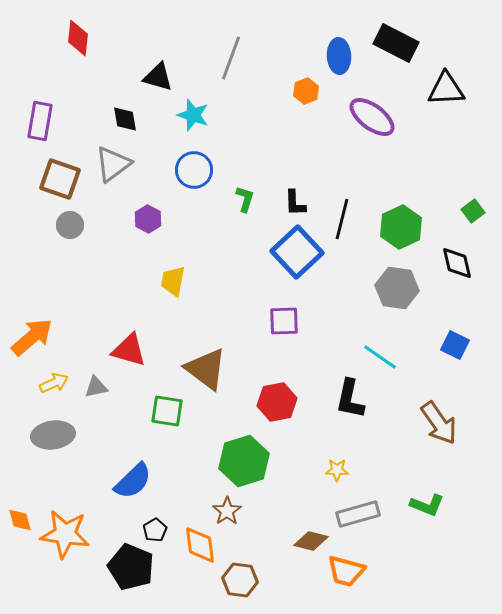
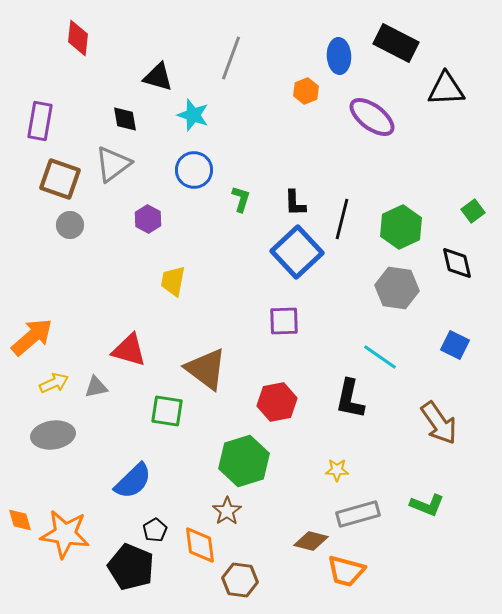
green L-shape at (245, 199): moved 4 px left
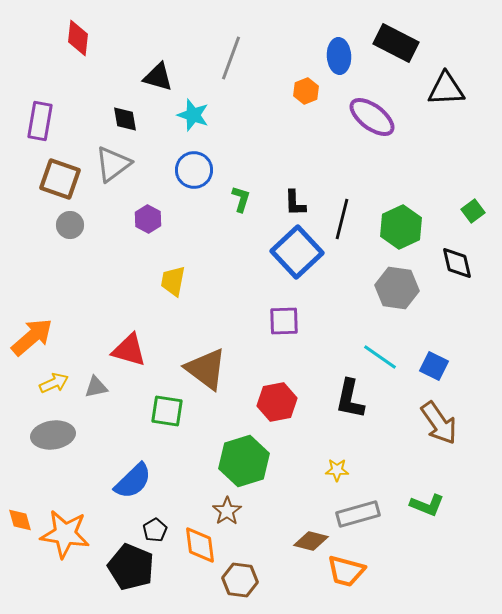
blue square at (455, 345): moved 21 px left, 21 px down
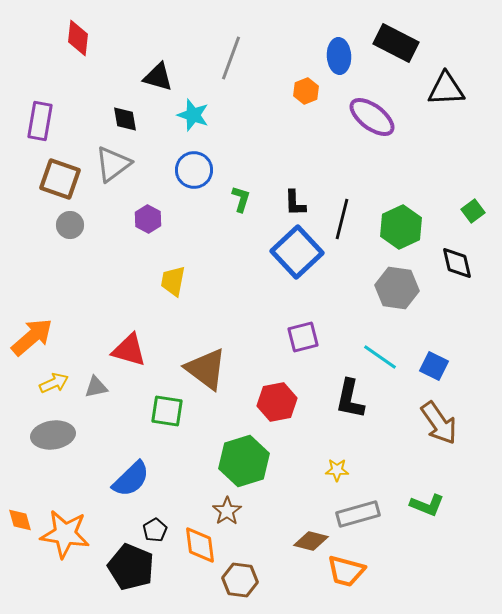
purple square at (284, 321): moved 19 px right, 16 px down; rotated 12 degrees counterclockwise
blue semicircle at (133, 481): moved 2 px left, 2 px up
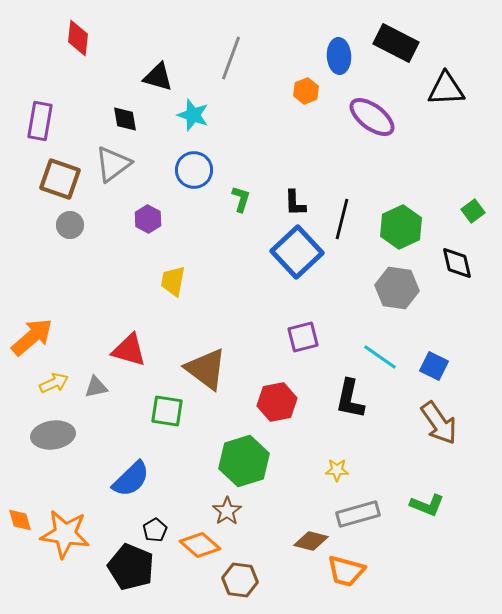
orange diamond at (200, 545): rotated 42 degrees counterclockwise
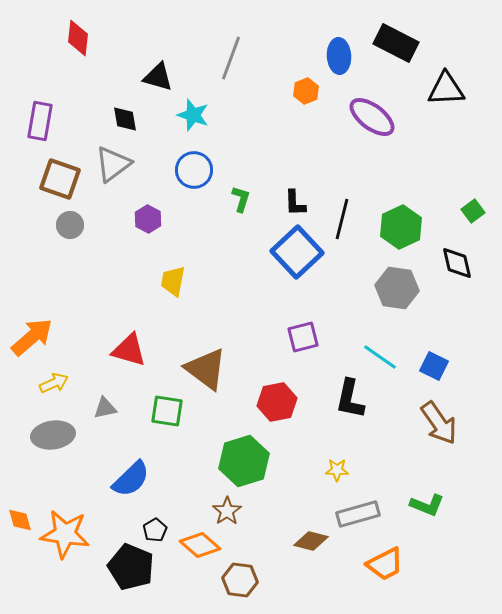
gray triangle at (96, 387): moved 9 px right, 21 px down
orange trapezoid at (346, 571): moved 39 px right, 7 px up; rotated 42 degrees counterclockwise
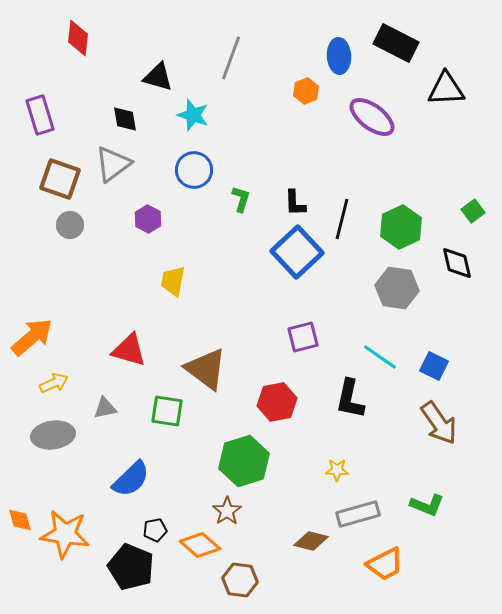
purple rectangle at (40, 121): moved 6 px up; rotated 27 degrees counterclockwise
black pentagon at (155, 530): rotated 20 degrees clockwise
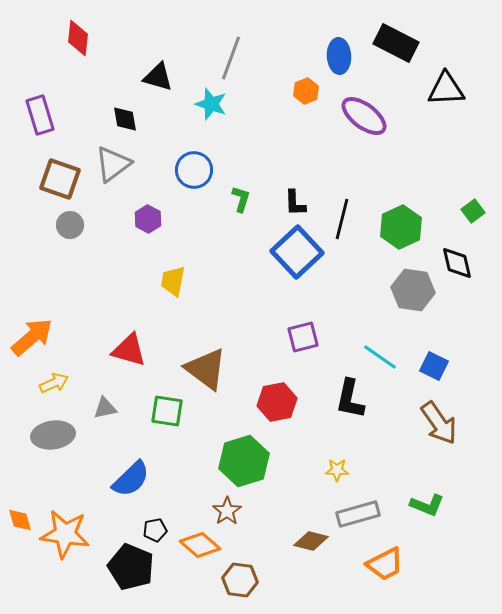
cyan star at (193, 115): moved 18 px right, 11 px up
purple ellipse at (372, 117): moved 8 px left, 1 px up
gray hexagon at (397, 288): moved 16 px right, 2 px down
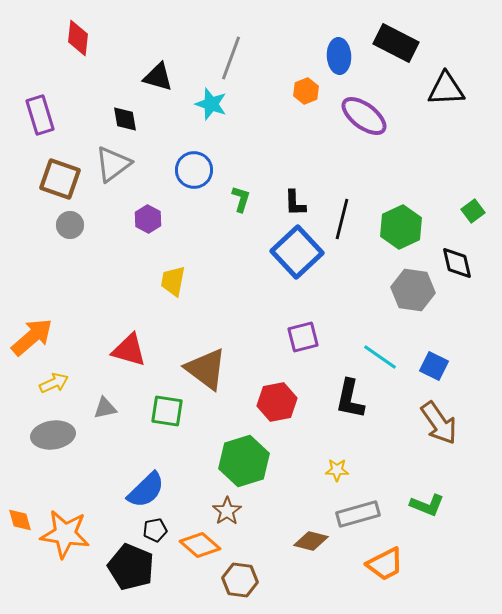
blue semicircle at (131, 479): moved 15 px right, 11 px down
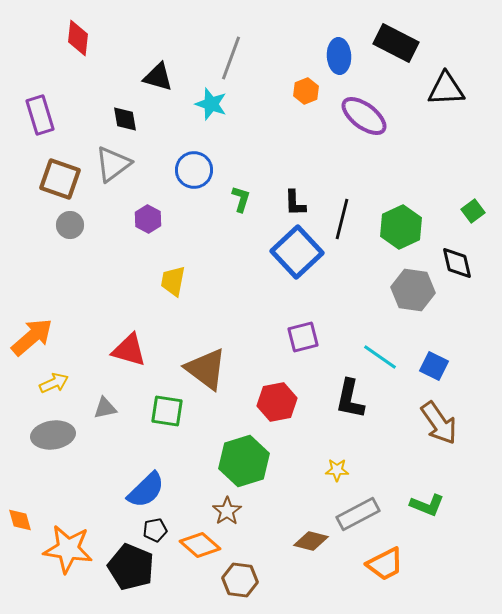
gray rectangle at (358, 514): rotated 12 degrees counterclockwise
orange star at (65, 534): moved 3 px right, 15 px down
